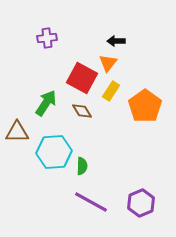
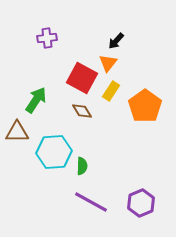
black arrow: rotated 48 degrees counterclockwise
green arrow: moved 10 px left, 3 px up
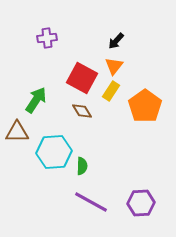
orange triangle: moved 6 px right, 3 px down
purple hexagon: rotated 20 degrees clockwise
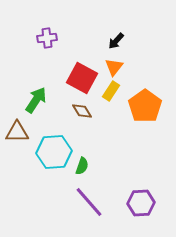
orange triangle: moved 1 px down
green semicircle: rotated 18 degrees clockwise
purple line: moved 2 px left; rotated 20 degrees clockwise
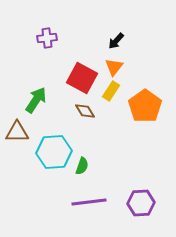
brown diamond: moved 3 px right
purple line: rotated 56 degrees counterclockwise
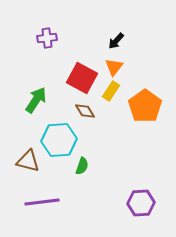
brown triangle: moved 11 px right, 29 px down; rotated 15 degrees clockwise
cyan hexagon: moved 5 px right, 12 px up
purple line: moved 47 px left
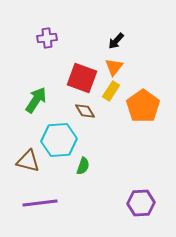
red square: rotated 8 degrees counterclockwise
orange pentagon: moved 2 px left
green semicircle: moved 1 px right
purple line: moved 2 px left, 1 px down
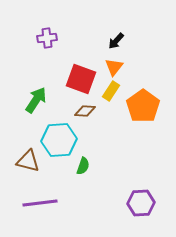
red square: moved 1 px left, 1 px down
brown diamond: rotated 55 degrees counterclockwise
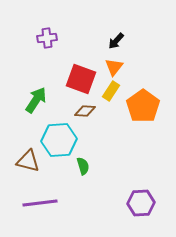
green semicircle: rotated 36 degrees counterclockwise
